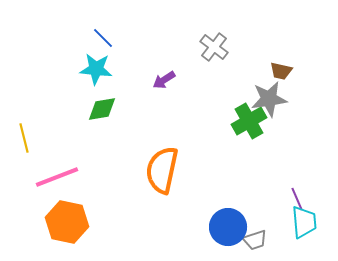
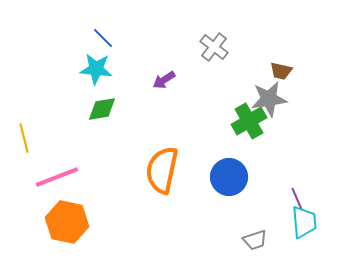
blue circle: moved 1 px right, 50 px up
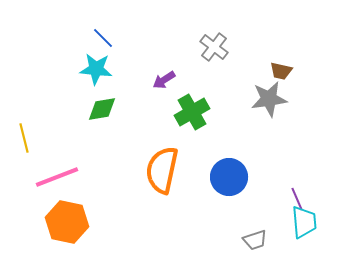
green cross: moved 57 px left, 9 px up
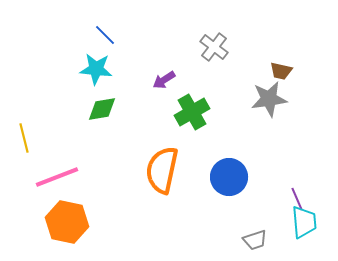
blue line: moved 2 px right, 3 px up
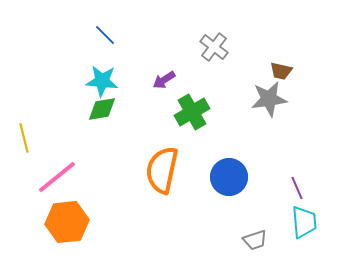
cyan star: moved 6 px right, 12 px down
pink line: rotated 18 degrees counterclockwise
purple line: moved 11 px up
orange hexagon: rotated 18 degrees counterclockwise
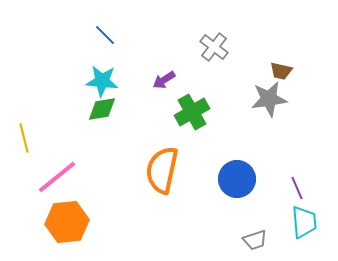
blue circle: moved 8 px right, 2 px down
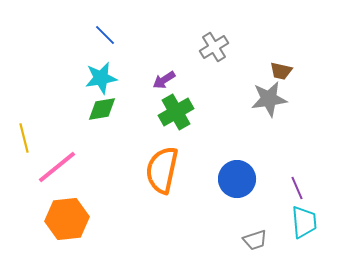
gray cross: rotated 20 degrees clockwise
cyan star: moved 1 px left, 3 px up; rotated 16 degrees counterclockwise
green cross: moved 16 px left
pink line: moved 10 px up
orange hexagon: moved 3 px up
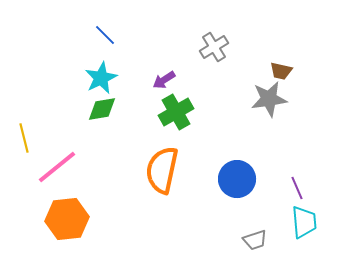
cyan star: rotated 16 degrees counterclockwise
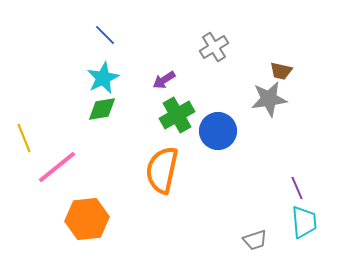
cyan star: moved 2 px right
green cross: moved 1 px right, 3 px down
yellow line: rotated 8 degrees counterclockwise
blue circle: moved 19 px left, 48 px up
orange hexagon: moved 20 px right
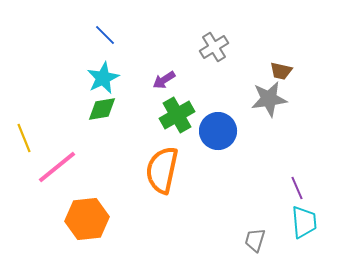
gray trapezoid: rotated 125 degrees clockwise
